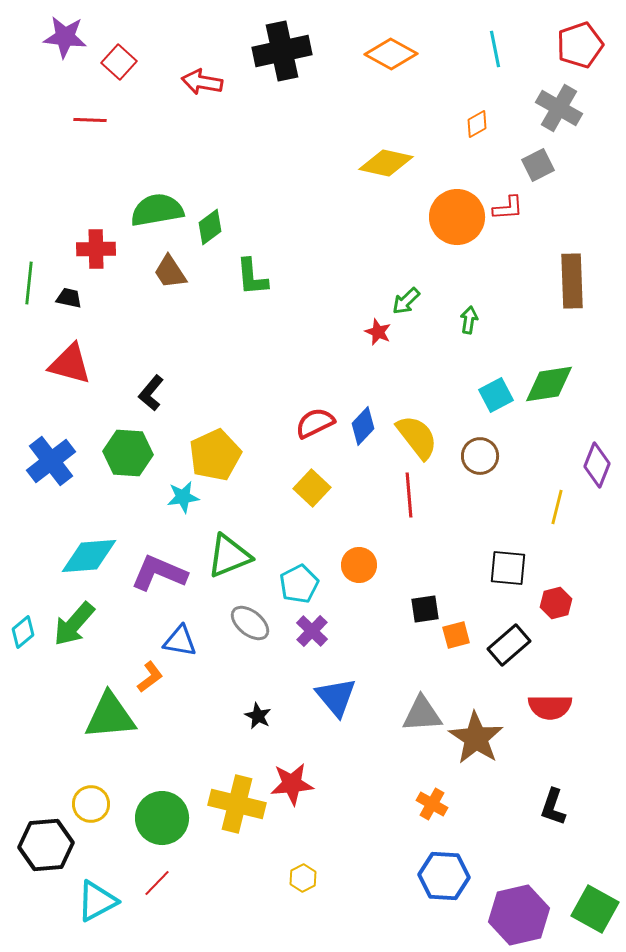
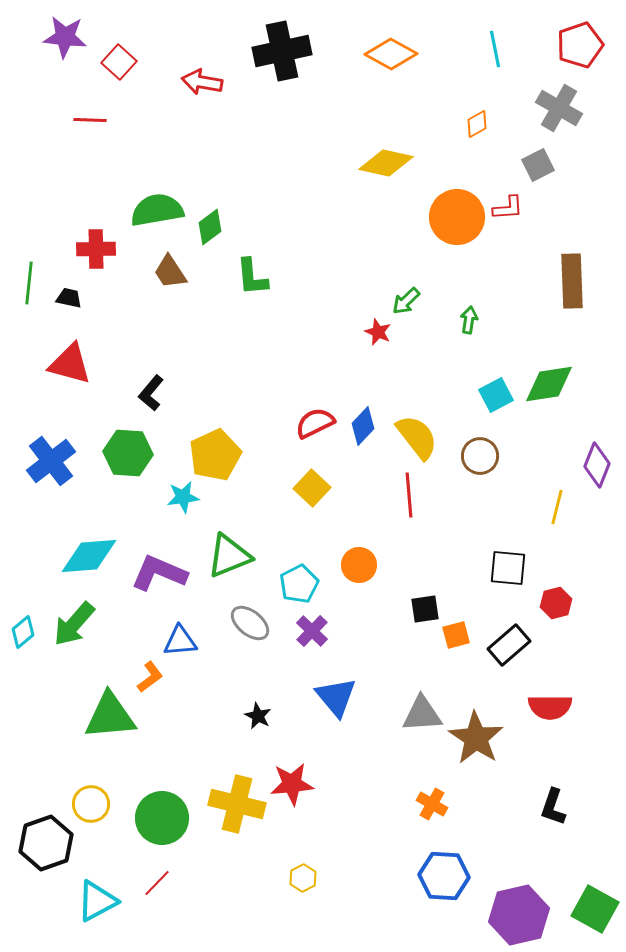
blue triangle at (180, 641): rotated 15 degrees counterclockwise
black hexagon at (46, 845): moved 2 px up; rotated 14 degrees counterclockwise
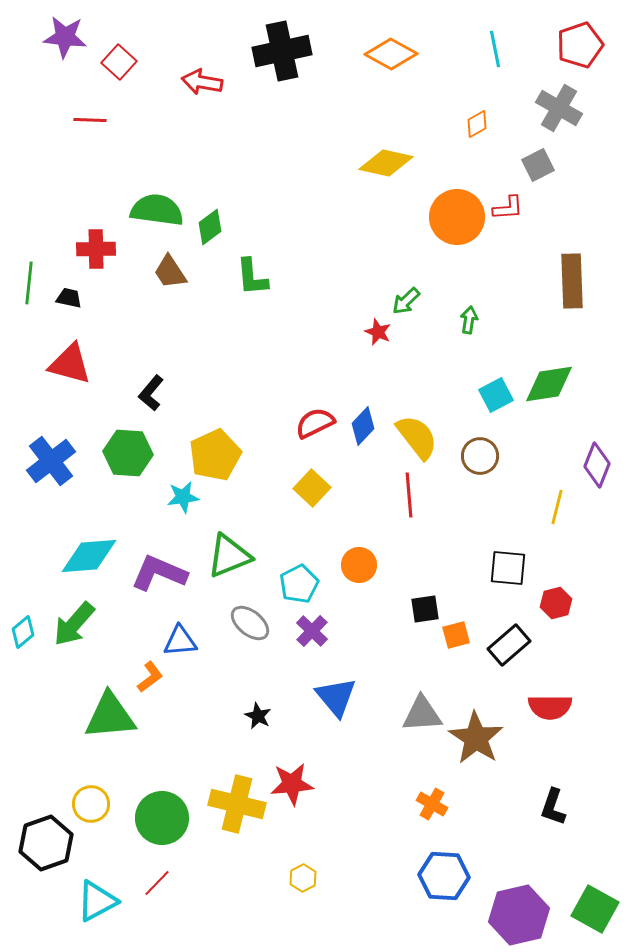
green semicircle at (157, 210): rotated 18 degrees clockwise
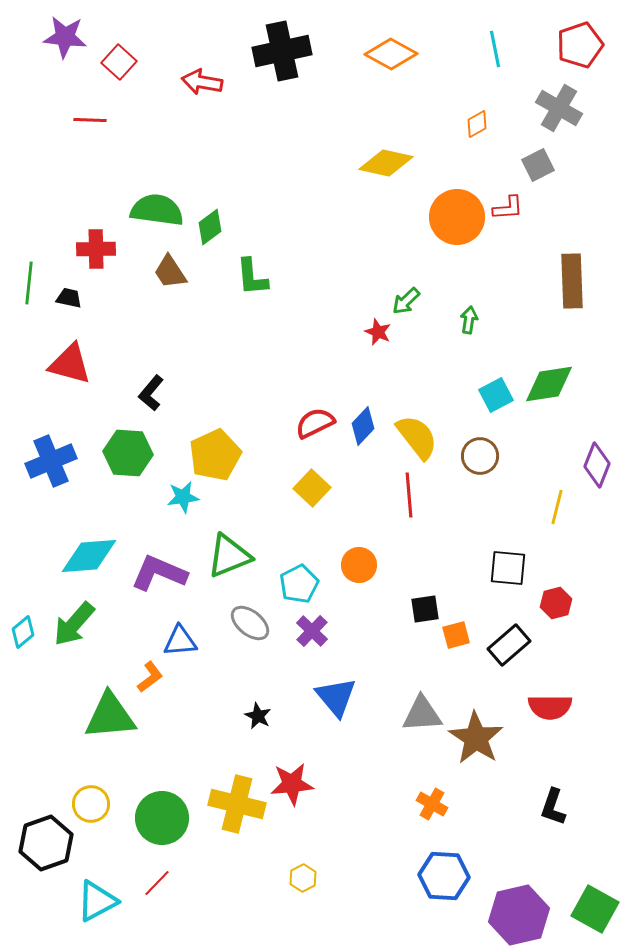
blue cross at (51, 461): rotated 15 degrees clockwise
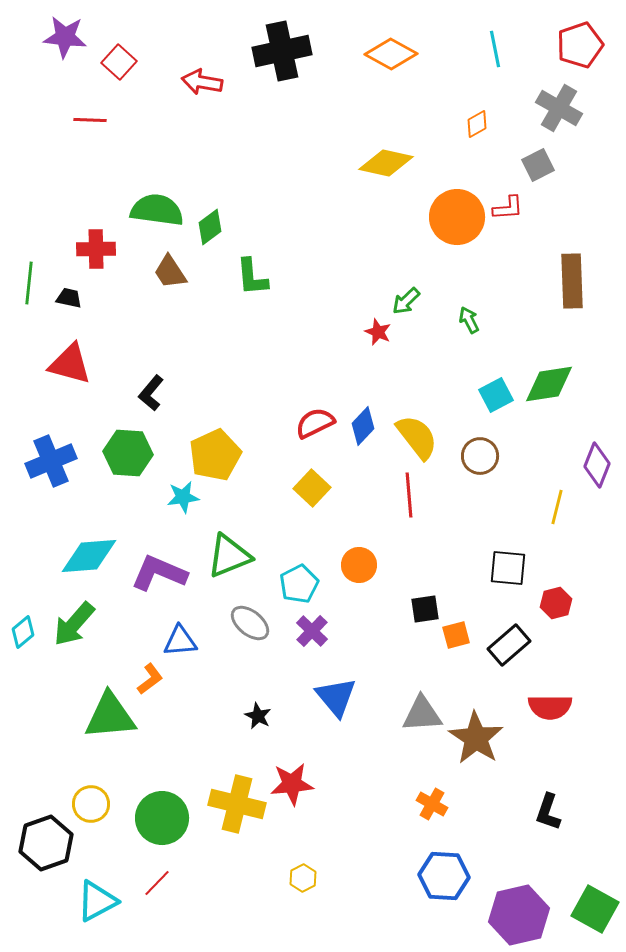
green arrow at (469, 320): rotated 36 degrees counterclockwise
orange L-shape at (150, 677): moved 2 px down
black L-shape at (553, 807): moved 5 px left, 5 px down
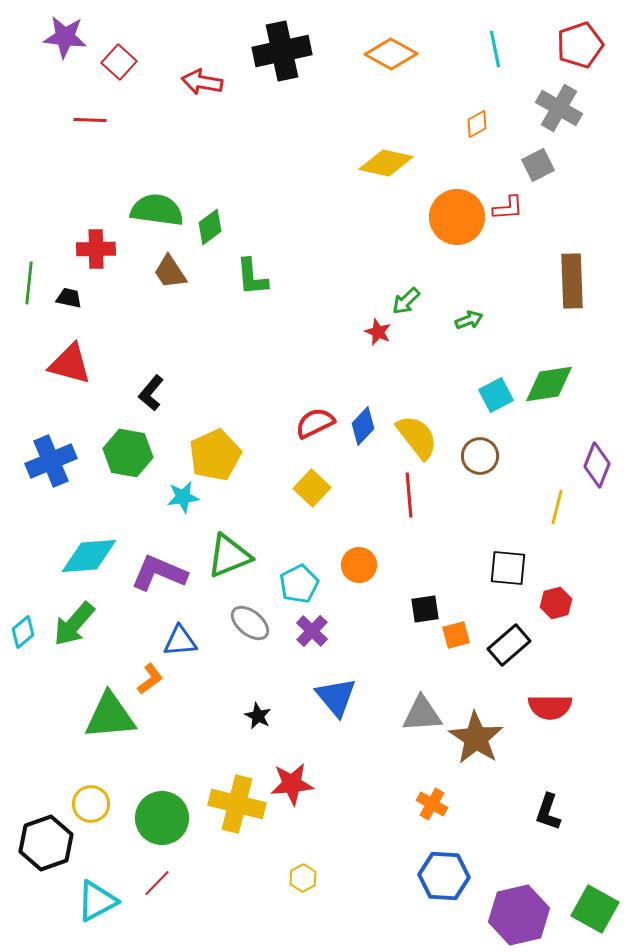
green arrow at (469, 320): rotated 96 degrees clockwise
green hexagon at (128, 453): rotated 6 degrees clockwise
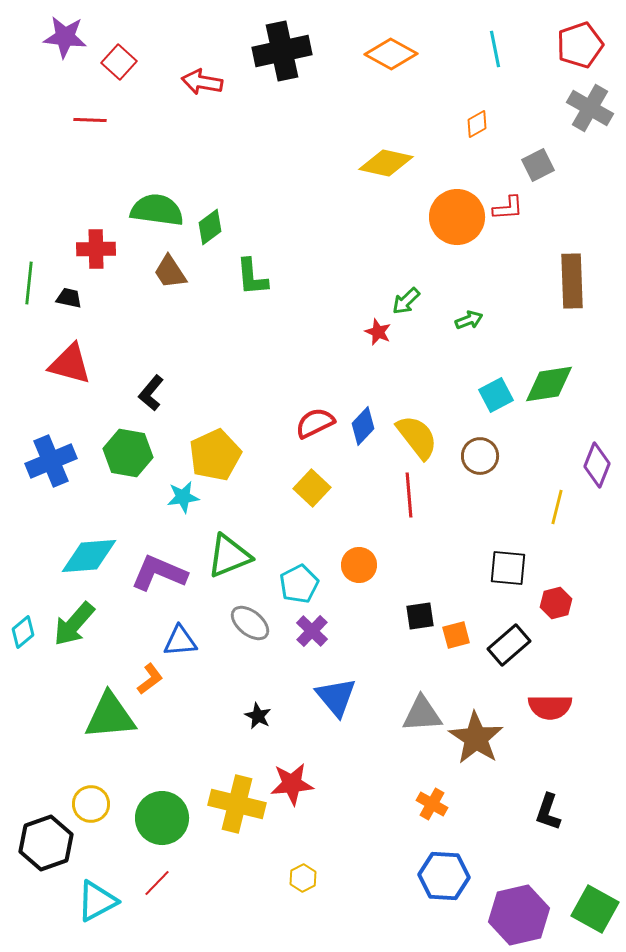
gray cross at (559, 108): moved 31 px right
black square at (425, 609): moved 5 px left, 7 px down
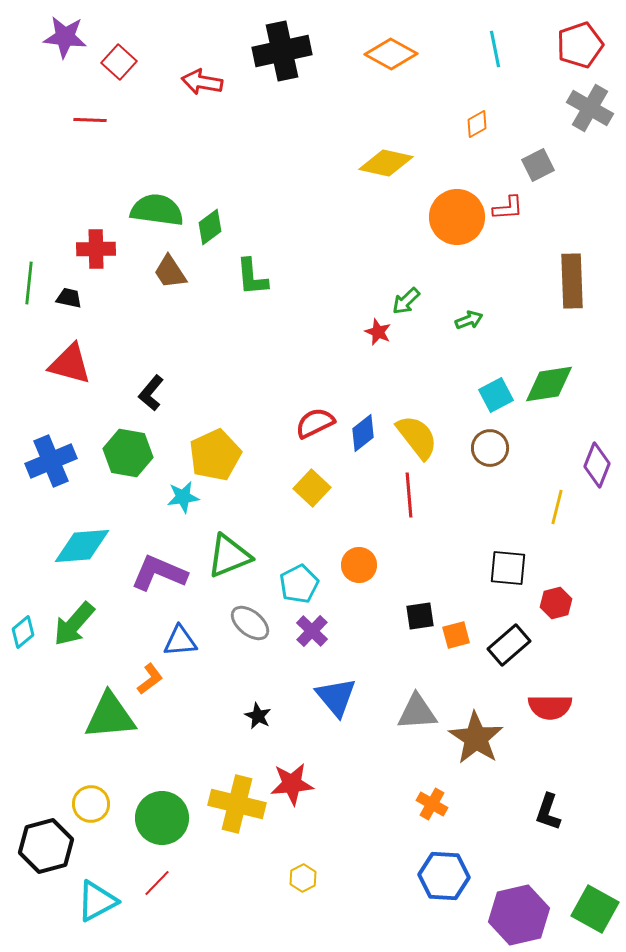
blue diamond at (363, 426): moved 7 px down; rotated 9 degrees clockwise
brown circle at (480, 456): moved 10 px right, 8 px up
cyan diamond at (89, 556): moved 7 px left, 10 px up
gray triangle at (422, 714): moved 5 px left, 2 px up
black hexagon at (46, 843): moved 3 px down; rotated 4 degrees clockwise
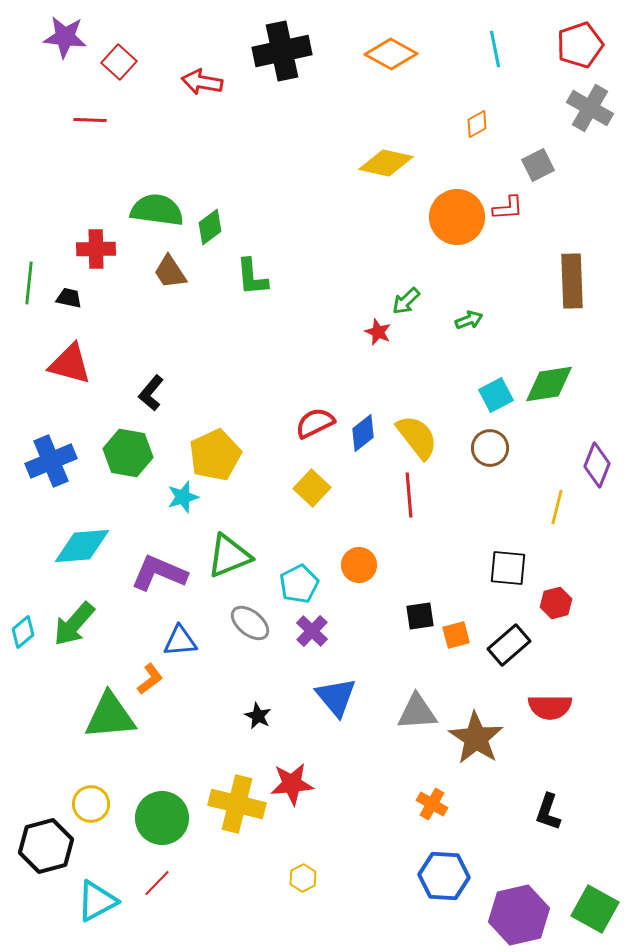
cyan star at (183, 497): rotated 8 degrees counterclockwise
